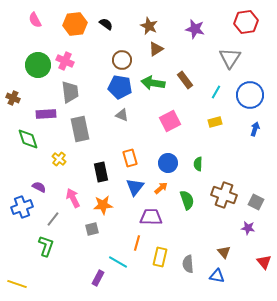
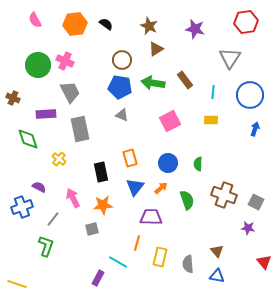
gray trapezoid at (70, 92): rotated 20 degrees counterclockwise
cyan line at (216, 92): moved 3 px left; rotated 24 degrees counterclockwise
yellow rectangle at (215, 122): moved 4 px left, 2 px up; rotated 16 degrees clockwise
brown triangle at (224, 252): moved 7 px left, 1 px up
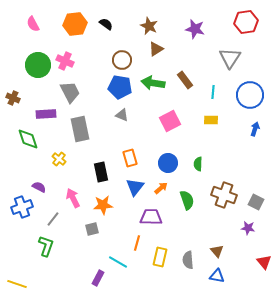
pink semicircle at (35, 20): moved 2 px left, 4 px down
gray semicircle at (188, 264): moved 4 px up
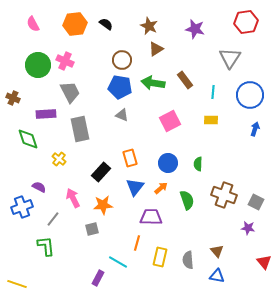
black rectangle at (101, 172): rotated 54 degrees clockwise
green L-shape at (46, 246): rotated 25 degrees counterclockwise
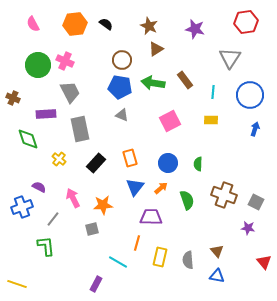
black rectangle at (101, 172): moved 5 px left, 9 px up
purple rectangle at (98, 278): moved 2 px left, 6 px down
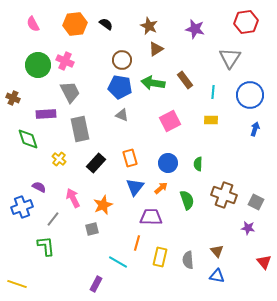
orange star at (103, 205): rotated 18 degrees counterclockwise
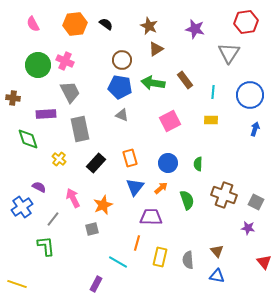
gray triangle at (230, 58): moved 1 px left, 5 px up
brown cross at (13, 98): rotated 16 degrees counterclockwise
blue cross at (22, 207): rotated 15 degrees counterclockwise
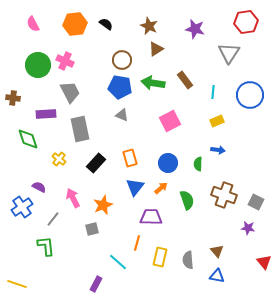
yellow rectangle at (211, 120): moved 6 px right, 1 px down; rotated 24 degrees counterclockwise
blue arrow at (255, 129): moved 37 px left, 21 px down; rotated 80 degrees clockwise
cyan line at (118, 262): rotated 12 degrees clockwise
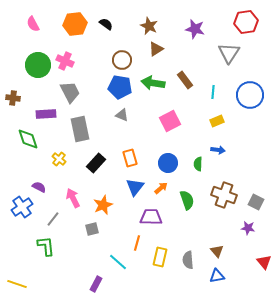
blue triangle at (217, 276): rotated 21 degrees counterclockwise
